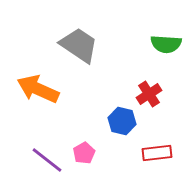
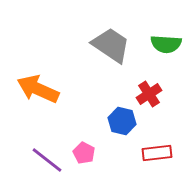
gray trapezoid: moved 32 px right
pink pentagon: rotated 15 degrees counterclockwise
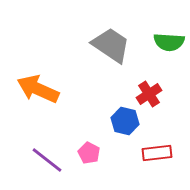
green semicircle: moved 3 px right, 2 px up
blue hexagon: moved 3 px right
pink pentagon: moved 5 px right
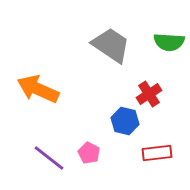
purple line: moved 2 px right, 2 px up
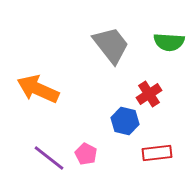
gray trapezoid: rotated 18 degrees clockwise
pink pentagon: moved 3 px left, 1 px down
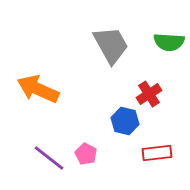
gray trapezoid: rotated 9 degrees clockwise
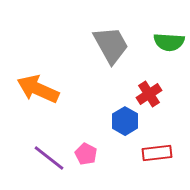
blue hexagon: rotated 16 degrees clockwise
